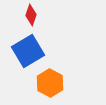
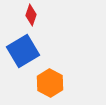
blue square: moved 5 px left
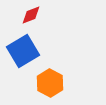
red diamond: rotated 50 degrees clockwise
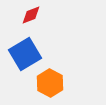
blue square: moved 2 px right, 3 px down
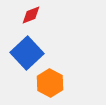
blue square: moved 2 px right, 1 px up; rotated 12 degrees counterclockwise
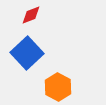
orange hexagon: moved 8 px right, 4 px down
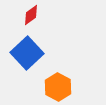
red diamond: rotated 15 degrees counterclockwise
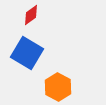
blue square: rotated 16 degrees counterclockwise
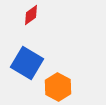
blue square: moved 10 px down
